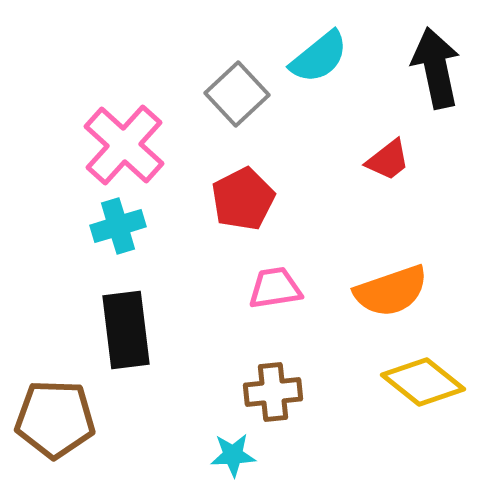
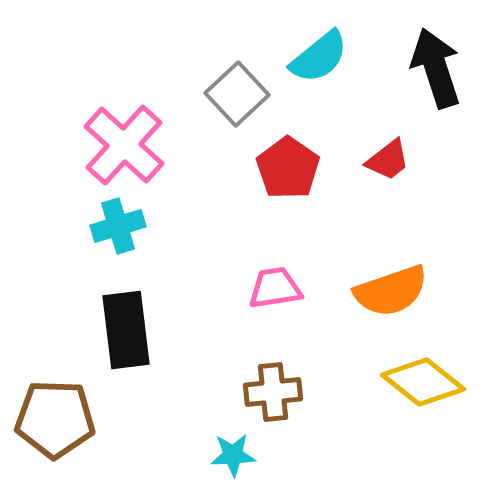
black arrow: rotated 6 degrees counterclockwise
red pentagon: moved 45 px right, 31 px up; rotated 10 degrees counterclockwise
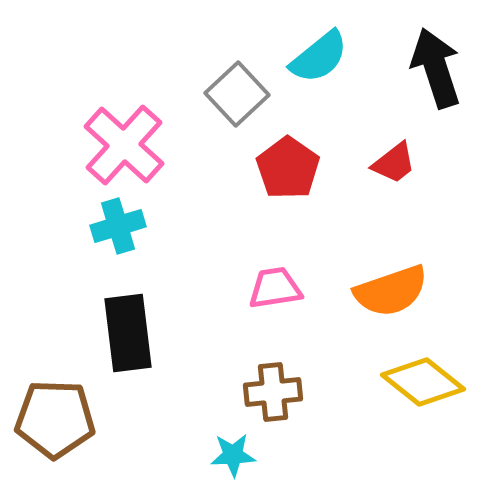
red trapezoid: moved 6 px right, 3 px down
black rectangle: moved 2 px right, 3 px down
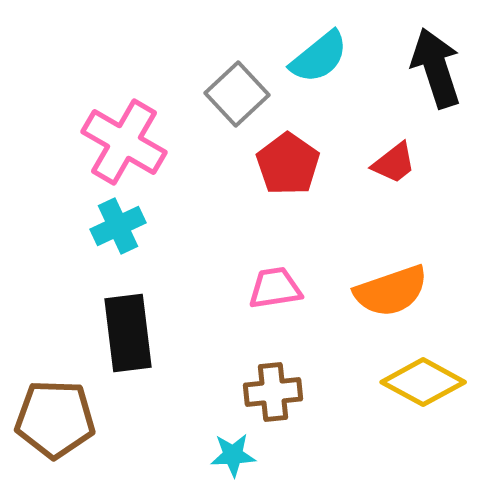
pink cross: moved 3 px up; rotated 12 degrees counterclockwise
red pentagon: moved 4 px up
cyan cross: rotated 8 degrees counterclockwise
yellow diamond: rotated 10 degrees counterclockwise
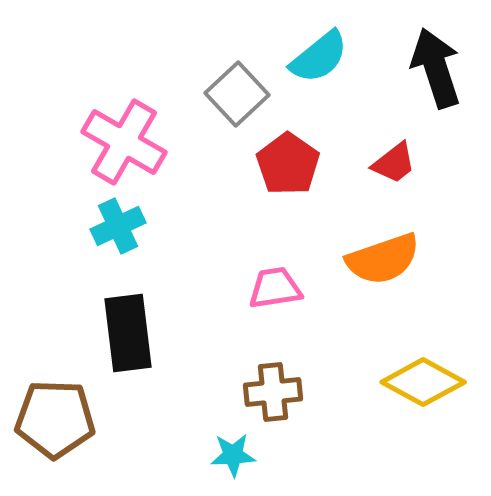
orange semicircle: moved 8 px left, 32 px up
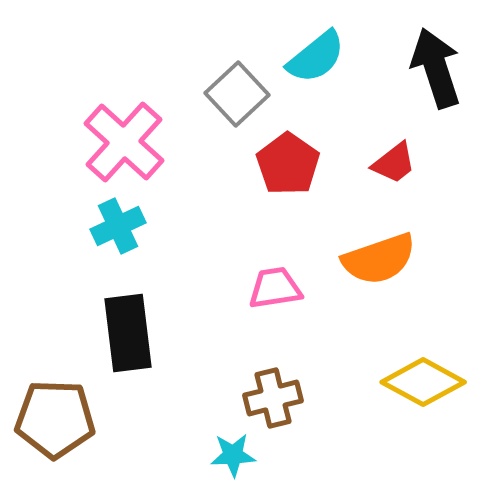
cyan semicircle: moved 3 px left
pink cross: rotated 12 degrees clockwise
orange semicircle: moved 4 px left
brown cross: moved 6 px down; rotated 8 degrees counterclockwise
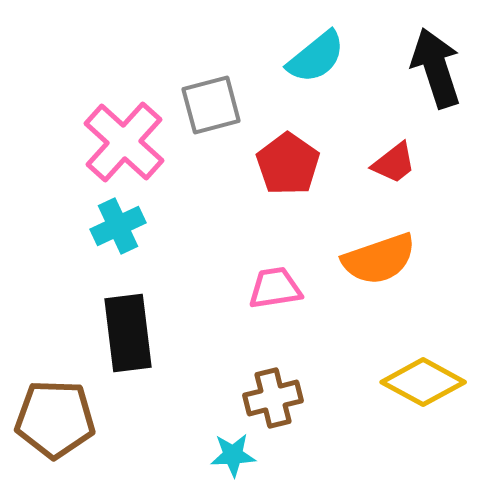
gray square: moved 26 px left, 11 px down; rotated 28 degrees clockwise
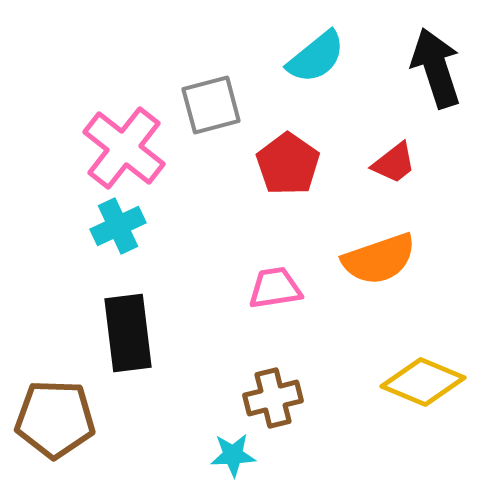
pink cross: moved 6 px down; rotated 4 degrees counterclockwise
yellow diamond: rotated 6 degrees counterclockwise
